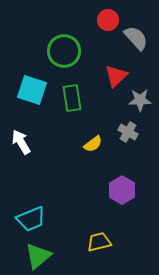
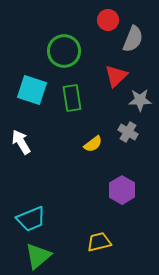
gray semicircle: moved 3 px left, 1 px down; rotated 64 degrees clockwise
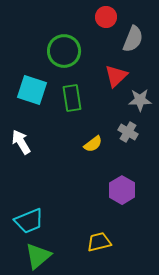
red circle: moved 2 px left, 3 px up
cyan trapezoid: moved 2 px left, 2 px down
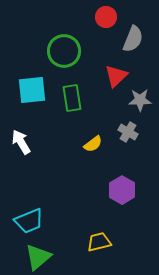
cyan square: rotated 24 degrees counterclockwise
green triangle: moved 1 px down
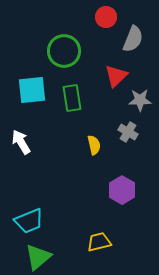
yellow semicircle: moved 1 px right, 1 px down; rotated 66 degrees counterclockwise
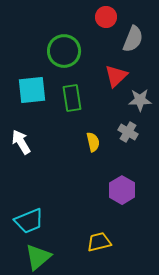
yellow semicircle: moved 1 px left, 3 px up
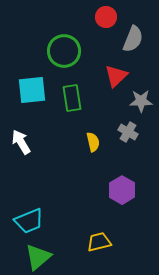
gray star: moved 1 px right, 1 px down
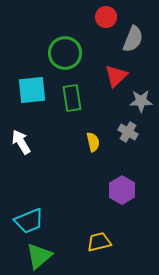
green circle: moved 1 px right, 2 px down
green triangle: moved 1 px right, 1 px up
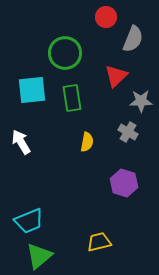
yellow semicircle: moved 6 px left; rotated 24 degrees clockwise
purple hexagon: moved 2 px right, 7 px up; rotated 12 degrees counterclockwise
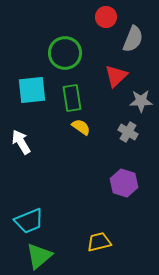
yellow semicircle: moved 6 px left, 15 px up; rotated 66 degrees counterclockwise
